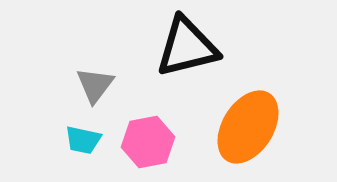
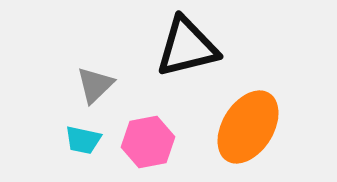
gray triangle: rotated 9 degrees clockwise
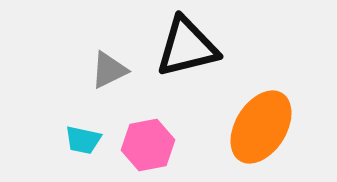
gray triangle: moved 14 px right, 15 px up; rotated 18 degrees clockwise
orange ellipse: moved 13 px right
pink hexagon: moved 3 px down
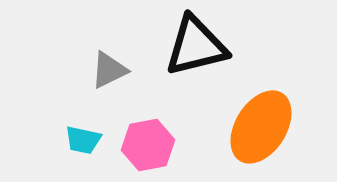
black triangle: moved 9 px right, 1 px up
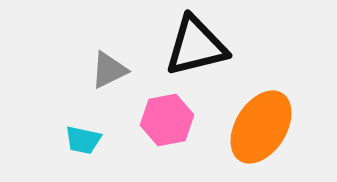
pink hexagon: moved 19 px right, 25 px up
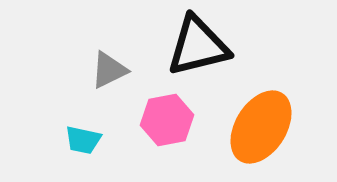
black triangle: moved 2 px right
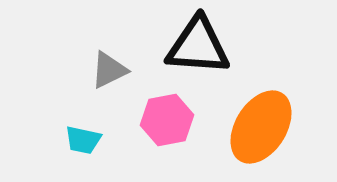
black triangle: rotated 18 degrees clockwise
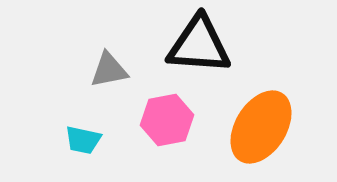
black triangle: moved 1 px right, 1 px up
gray triangle: rotated 15 degrees clockwise
